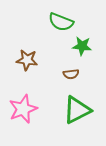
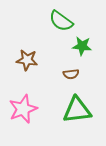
green semicircle: moved 1 px up; rotated 15 degrees clockwise
green triangle: rotated 20 degrees clockwise
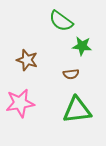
brown star: rotated 10 degrees clockwise
pink star: moved 3 px left, 6 px up; rotated 12 degrees clockwise
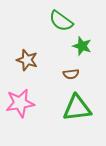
green star: rotated 12 degrees clockwise
green triangle: moved 2 px up
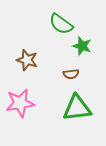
green semicircle: moved 3 px down
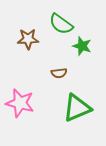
brown star: moved 1 px right, 21 px up; rotated 20 degrees counterclockwise
brown semicircle: moved 12 px left, 1 px up
pink star: rotated 24 degrees clockwise
green triangle: rotated 16 degrees counterclockwise
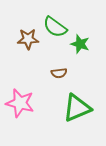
green semicircle: moved 6 px left, 3 px down
green star: moved 2 px left, 2 px up
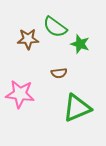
pink star: moved 9 px up; rotated 8 degrees counterclockwise
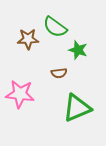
green star: moved 2 px left, 6 px down
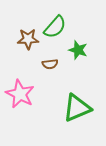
green semicircle: rotated 85 degrees counterclockwise
brown semicircle: moved 9 px left, 9 px up
pink star: rotated 20 degrees clockwise
